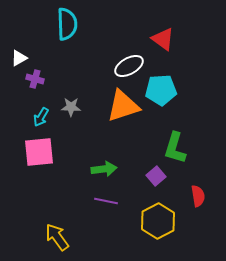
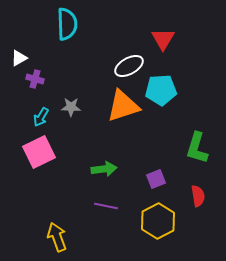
red triangle: rotated 25 degrees clockwise
green L-shape: moved 22 px right
pink square: rotated 20 degrees counterclockwise
purple square: moved 3 px down; rotated 18 degrees clockwise
purple line: moved 5 px down
yellow arrow: rotated 16 degrees clockwise
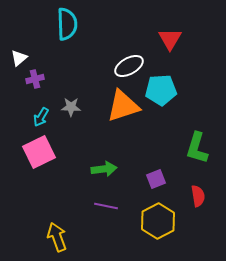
red triangle: moved 7 px right
white triangle: rotated 12 degrees counterclockwise
purple cross: rotated 30 degrees counterclockwise
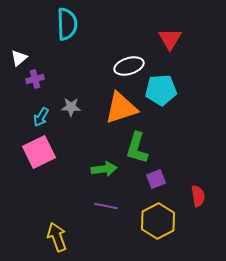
white ellipse: rotated 12 degrees clockwise
orange triangle: moved 2 px left, 2 px down
green L-shape: moved 60 px left
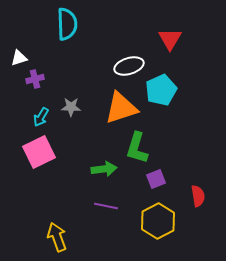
white triangle: rotated 24 degrees clockwise
cyan pentagon: rotated 20 degrees counterclockwise
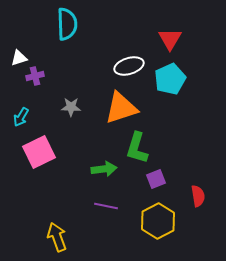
purple cross: moved 3 px up
cyan pentagon: moved 9 px right, 11 px up
cyan arrow: moved 20 px left
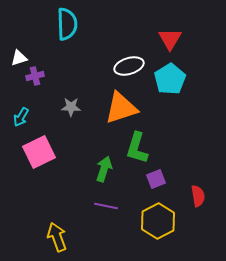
cyan pentagon: rotated 8 degrees counterclockwise
green arrow: rotated 65 degrees counterclockwise
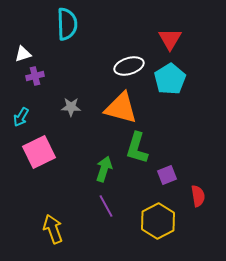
white triangle: moved 4 px right, 4 px up
orange triangle: rotated 33 degrees clockwise
purple square: moved 11 px right, 4 px up
purple line: rotated 50 degrees clockwise
yellow arrow: moved 4 px left, 8 px up
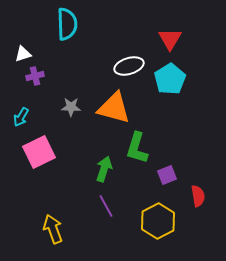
orange triangle: moved 7 px left
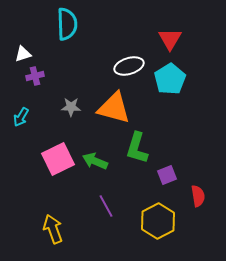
pink square: moved 19 px right, 7 px down
green arrow: moved 9 px left, 8 px up; rotated 85 degrees counterclockwise
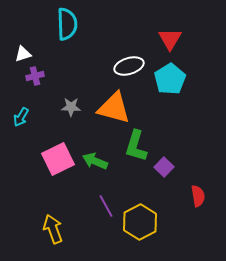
green L-shape: moved 1 px left, 2 px up
purple square: moved 3 px left, 8 px up; rotated 24 degrees counterclockwise
yellow hexagon: moved 18 px left, 1 px down
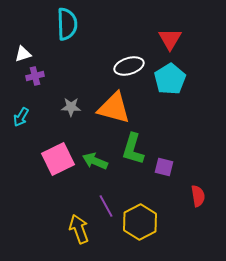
green L-shape: moved 3 px left, 3 px down
purple square: rotated 30 degrees counterclockwise
yellow arrow: moved 26 px right
